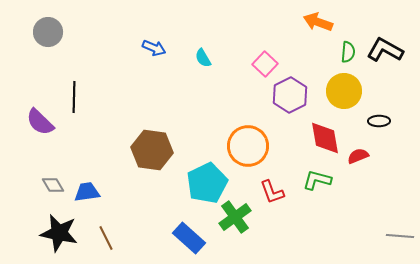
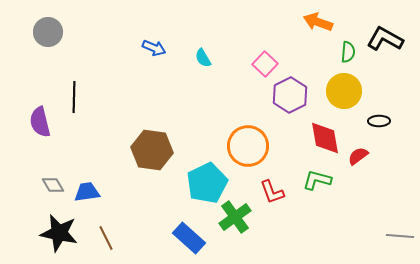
black L-shape: moved 11 px up
purple semicircle: rotated 32 degrees clockwise
red semicircle: rotated 15 degrees counterclockwise
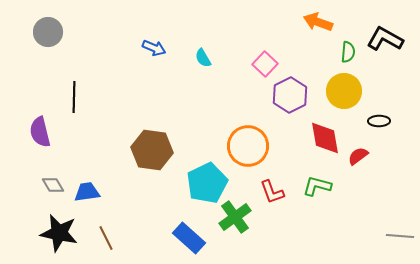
purple semicircle: moved 10 px down
green L-shape: moved 6 px down
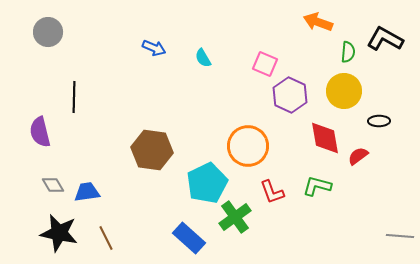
pink square: rotated 20 degrees counterclockwise
purple hexagon: rotated 8 degrees counterclockwise
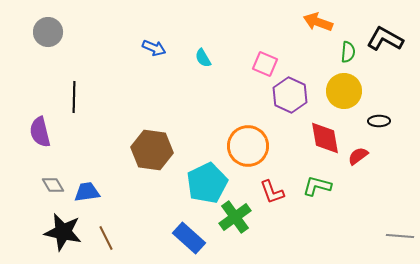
black star: moved 4 px right, 1 px up
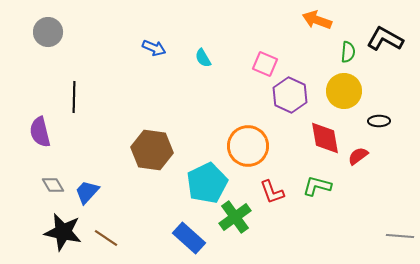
orange arrow: moved 1 px left, 2 px up
blue trapezoid: rotated 40 degrees counterclockwise
brown line: rotated 30 degrees counterclockwise
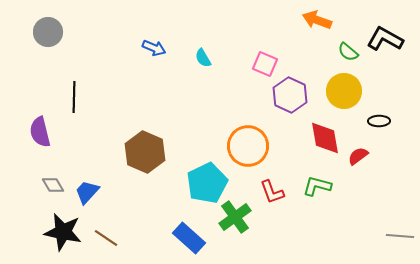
green semicircle: rotated 125 degrees clockwise
brown hexagon: moved 7 px left, 2 px down; rotated 15 degrees clockwise
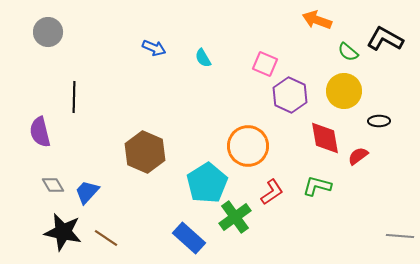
cyan pentagon: rotated 6 degrees counterclockwise
red L-shape: rotated 104 degrees counterclockwise
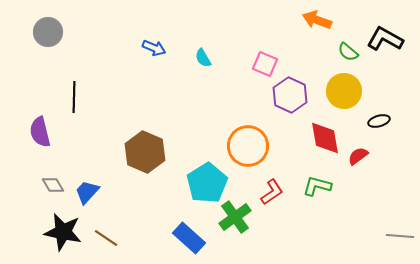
black ellipse: rotated 15 degrees counterclockwise
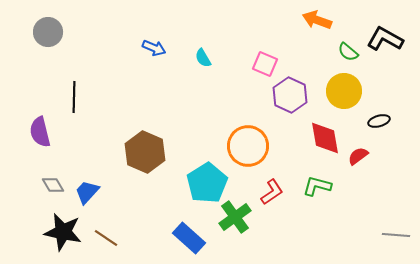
gray line: moved 4 px left, 1 px up
